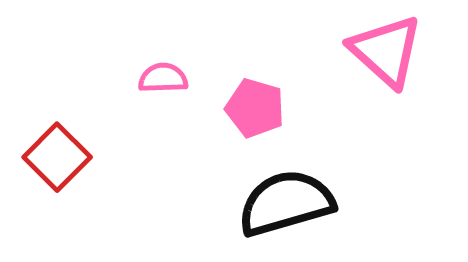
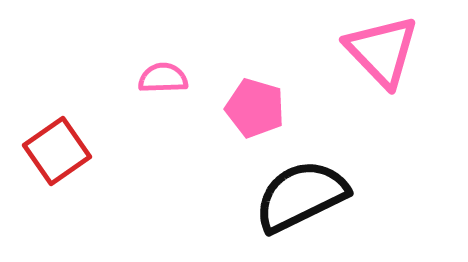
pink triangle: moved 4 px left; rotated 4 degrees clockwise
red square: moved 6 px up; rotated 10 degrees clockwise
black semicircle: moved 15 px right, 7 px up; rotated 10 degrees counterclockwise
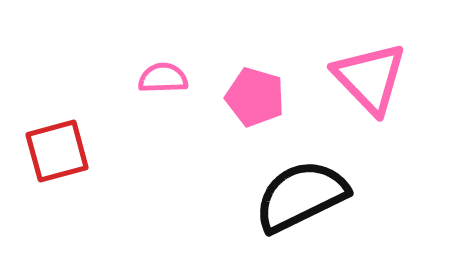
pink triangle: moved 12 px left, 27 px down
pink pentagon: moved 11 px up
red square: rotated 20 degrees clockwise
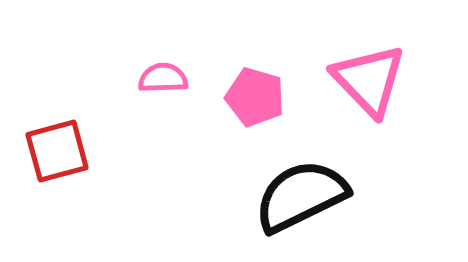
pink triangle: moved 1 px left, 2 px down
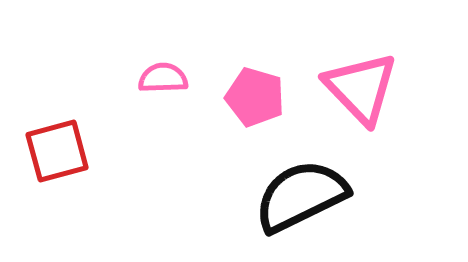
pink triangle: moved 8 px left, 8 px down
